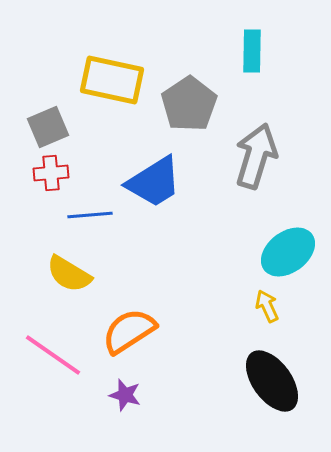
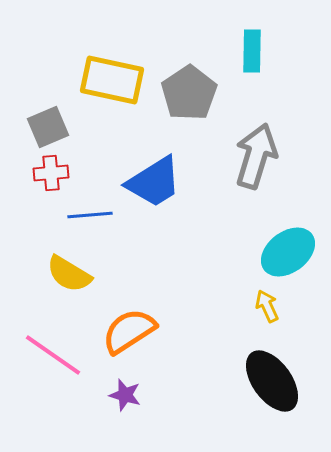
gray pentagon: moved 11 px up
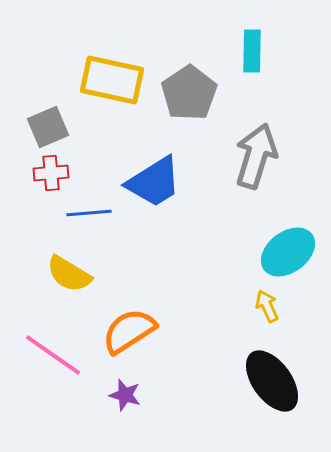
blue line: moved 1 px left, 2 px up
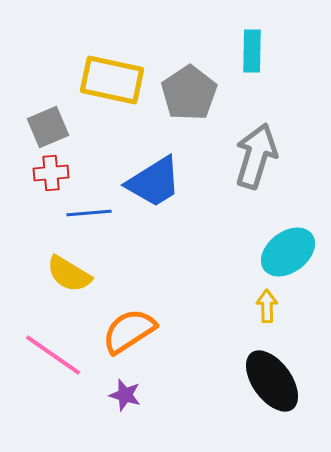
yellow arrow: rotated 24 degrees clockwise
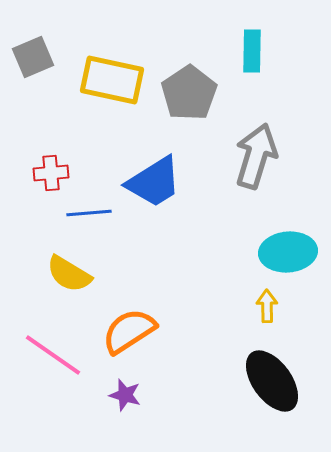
gray square: moved 15 px left, 70 px up
cyan ellipse: rotated 32 degrees clockwise
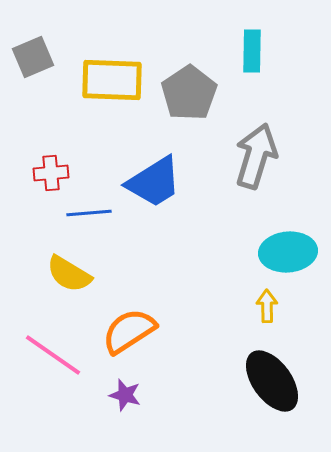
yellow rectangle: rotated 10 degrees counterclockwise
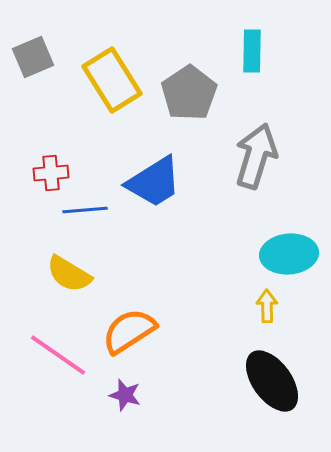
yellow rectangle: rotated 56 degrees clockwise
blue line: moved 4 px left, 3 px up
cyan ellipse: moved 1 px right, 2 px down
pink line: moved 5 px right
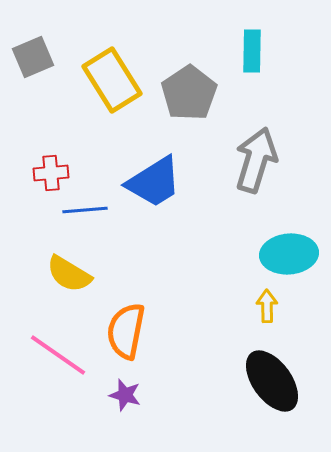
gray arrow: moved 4 px down
orange semicircle: moved 3 px left; rotated 46 degrees counterclockwise
